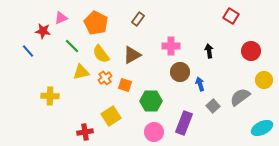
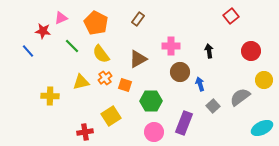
red square: rotated 21 degrees clockwise
brown triangle: moved 6 px right, 4 px down
yellow triangle: moved 10 px down
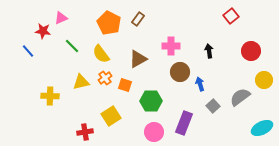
orange pentagon: moved 13 px right
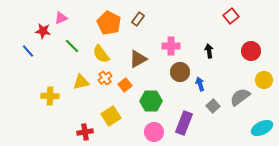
orange square: rotated 32 degrees clockwise
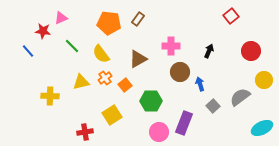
orange pentagon: rotated 20 degrees counterclockwise
black arrow: rotated 32 degrees clockwise
yellow square: moved 1 px right, 1 px up
pink circle: moved 5 px right
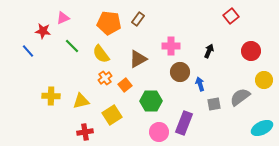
pink triangle: moved 2 px right
yellow triangle: moved 19 px down
yellow cross: moved 1 px right
gray square: moved 1 px right, 2 px up; rotated 32 degrees clockwise
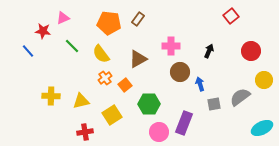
green hexagon: moved 2 px left, 3 px down
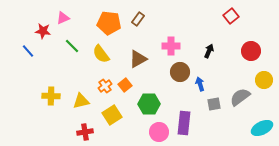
orange cross: moved 8 px down
purple rectangle: rotated 15 degrees counterclockwise
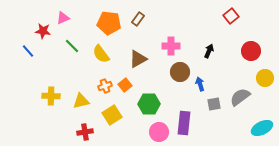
yellow circle: moved 1 px right, 2 px up
orange cross: rotated 16 degrees clockwise
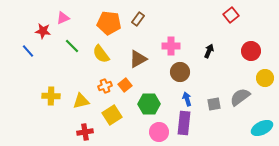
red square: moved 1 px up
blue arrow: moved 13 px left, 15 px down
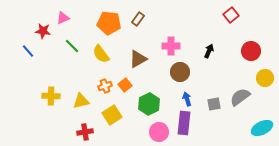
green hexagon: rotated 25 degrees counterclockwise
